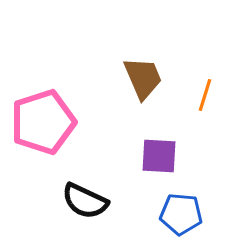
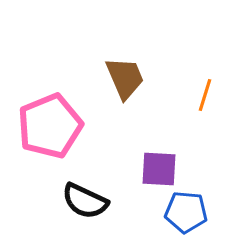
brown trapezoid: moved 18 px left
pink pentagon: moved 7 px right, 4 px down; rotated 4 degrees counterclockwise
purple square: moved 13 px down
blue pentagon: moved 5 px right, 2 px up
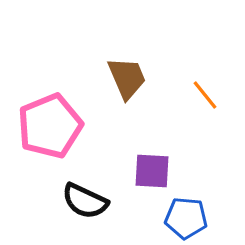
brown trapezoid: moved 2 px right
orange line: rotated 56 degrees counterclockwise
purple square: moved 7 px left, 2 px down
blue pentagon: moved 6 px down
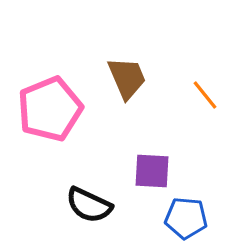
pink pentagon: moved 17 px up
black semicircle: moved 4 px right, 4 px down
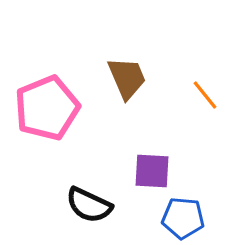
pink pentagon: moved 3 px left, 1 px up
blue pentagon: moved 3 px left
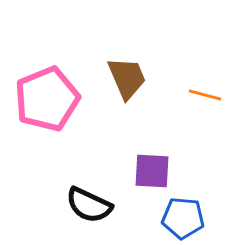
orange line: rotated 36 degrees counterclockwise
pink pentagon: moved 9 px up
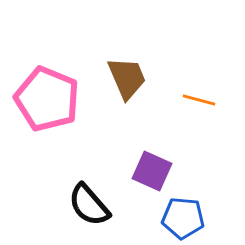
orange line: moved 6 px left, 5 px down
pink pentagon: rotated 28 degrees counterclockwise
purple square: rotated 21 degrees clockwise
black semicircle: rotated 24 degrees clockwise
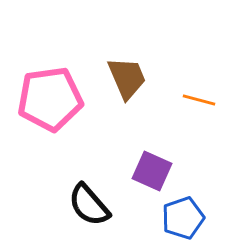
pink pentagon: moved 3 px right; rotated 30 degrees counterclockwise
blue pentagon: rotated 24 degrees counterclockwise
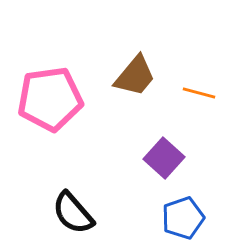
brown trapezoid: moved 8 px right, 2 px up; rotated 63 degrees clockwise
orange line: moved 7 px up
purple square: moved 12 px right, 13 px up; rotated 18 degrees clockwise
black semicircle: moved 16 px left, 8 px down
